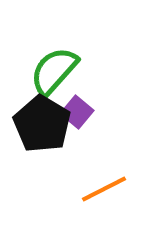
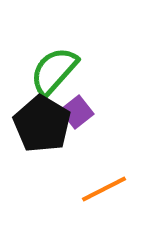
purple square: rotated 12 degrees clockwise
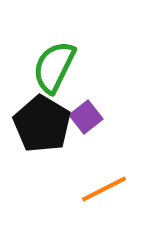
green semicircle: moved 4 px up; rotated 16 degrees counterclockwise
purple square: moved 9 px right, 5 px down
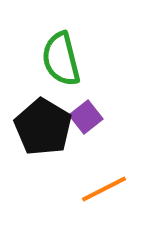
green semicircle: moved 7 px right, 8 px up; rotated 40 degrees counterclockwise
black pentagon: moved 1 px right, 3 px down
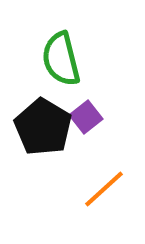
orange line: rotated 15 degrees counterclockwise
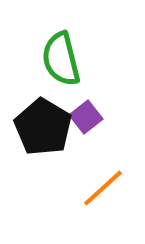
orange line: moved 1 px left, 1 px up
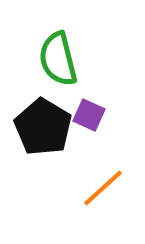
green semicircle: moved 3 px left
purple square: moved 3 px right, 2 px up; rotated 28 degrees counterclockwise
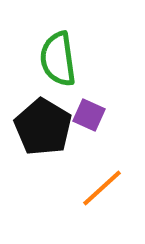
green semicircle: rotated 6 degrees clockwise
orange line: moved 1 px left
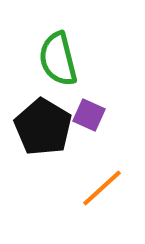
green semicircle: rotated 6 degrees counterclockwise
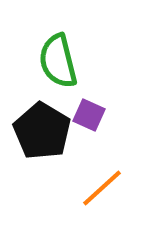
green semicircle: moved 2 px down
black pentagon: moved 1 px left, 4 px down
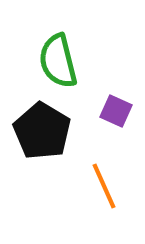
purple square: moved 27 px right, 4 px up
orange line: moved 2 px right, 2 px up; rotated 72 degrees counterclockwise
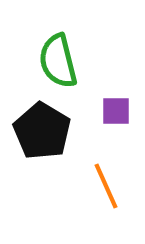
purple square: rotated 24 degrees counterclockwise
orange line: moved 2 px right
